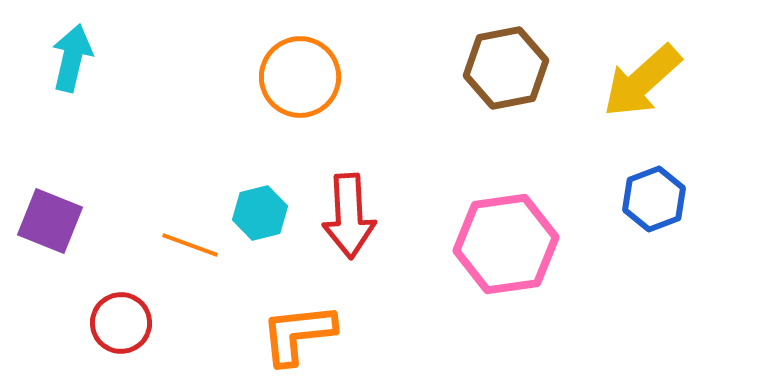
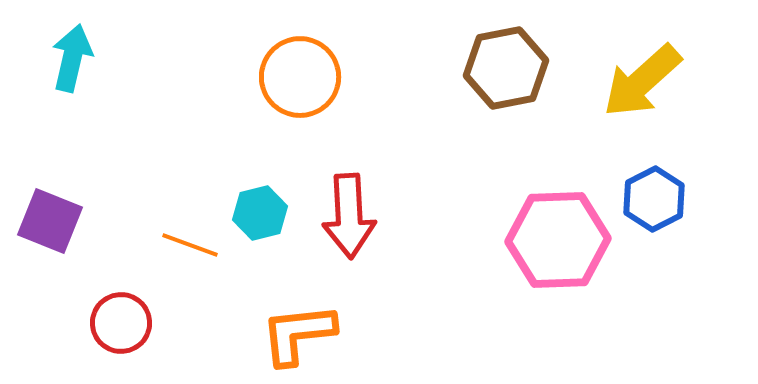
blue hexagon: rotated 6 degrees counterclockwise
pink hexagon: moved 52 px right, 4 px up; rotated 6 degrees clockwise
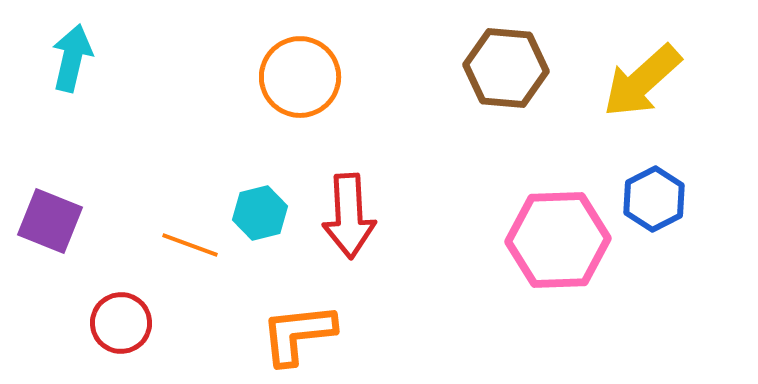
brown hexagon: rotated 16 degrees clockwise
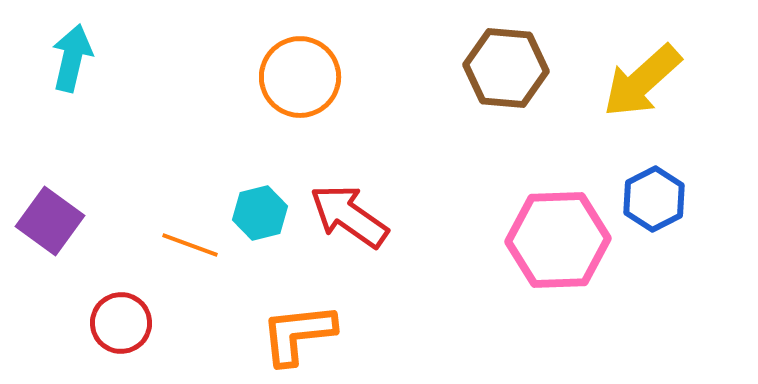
red arrow: rotated 128 degrees clockwise
purple square: rotated 14 degrees clockwise
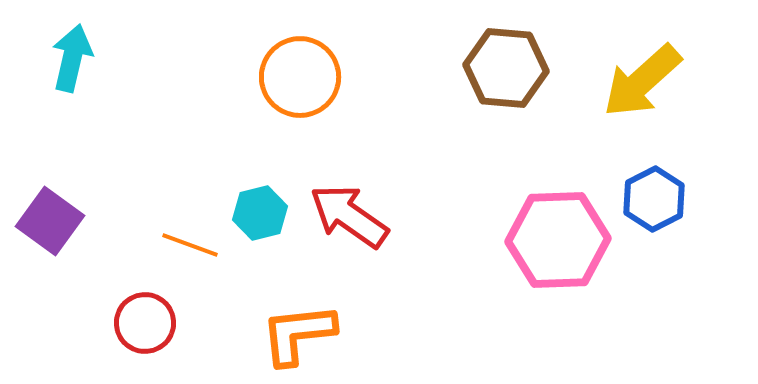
red circle: moved 24 px right
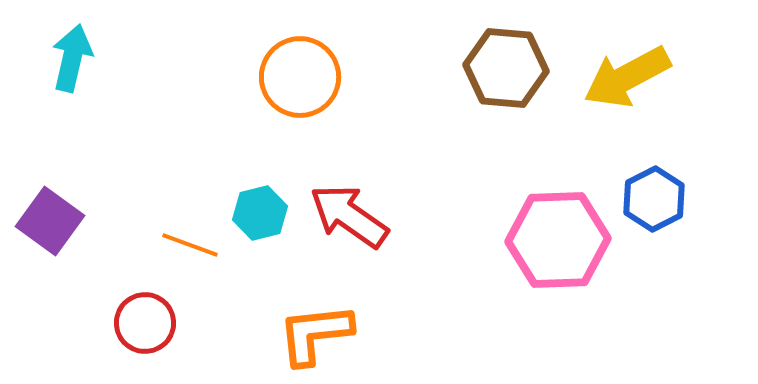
yellow arrow: moved 15 px left, 4 px up; rotated 14 degrees clockwise
orange L-shape: moved 17 px right
